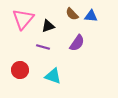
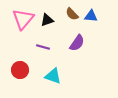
black triangle: moved 1 px left, 6 px up
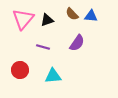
cyan triangle: rotated 24 degrees counterclockwise
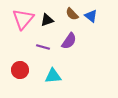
blue triangle: rotated 32 degrees clockwise
purple semicircle: moved 8 px left, 2 px up
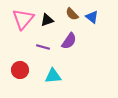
blue triangle: moved 1 px right, 1 px down
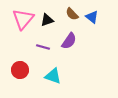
cyan triangle: rotated 24 degrees clockwise
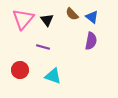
black triangle: rotated 48 degrees counterclockwise
purple semicircle: moved 22 px right; rotated 24 degrees counterclockwise
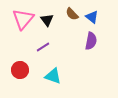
purple line: rotated 48 degrees counterclockwise
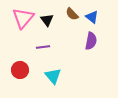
pink triangle: moved 1 px up
purple line: rotated 24 degrees clockwise
cyan triangle: rotated 30 degrees clockwise
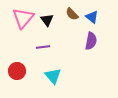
red circle: moved 3 px left, 1 px down
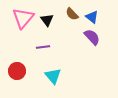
purple semicircle: moved 1 px right, 4 px up; rotated 54 degrees counterclockwise
